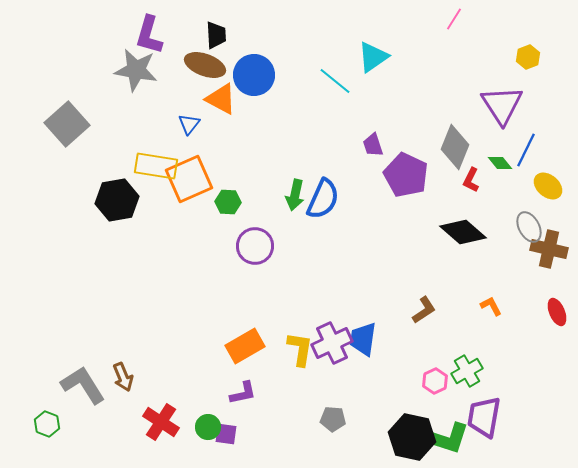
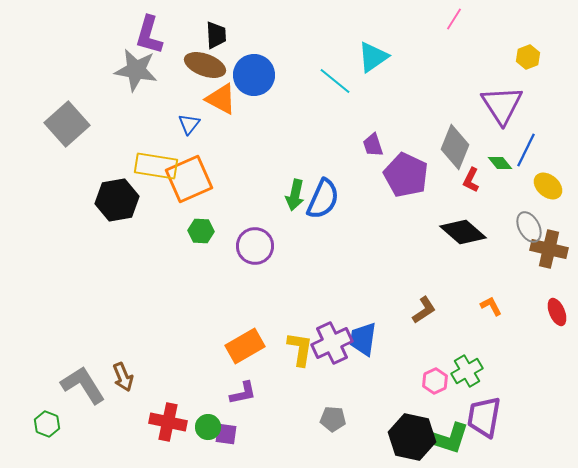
green hexagon at (228, 202): moved 27 px left, 29 px down
red cross at (161, 422): moved 7 px right; rotated 21 degrees counterclockwise
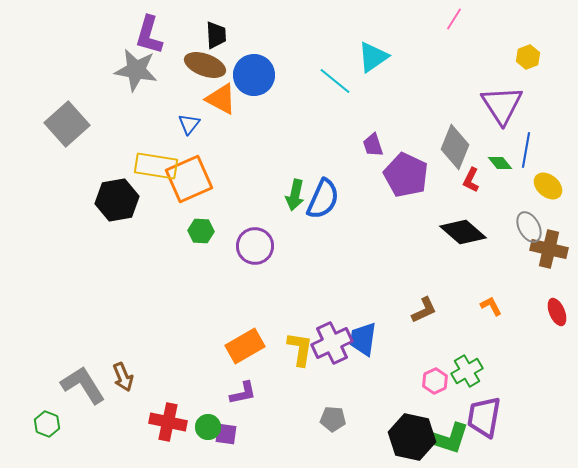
blue line at (526, 150): rotated 16 degrees counterclockwise
brown L-shape at (424, 310): rotated 8 degrees clockwise
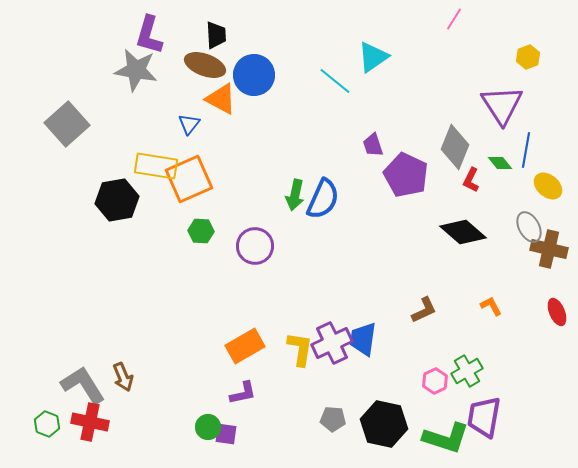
red cross at (168, 422): moved 78 px left
black hexagon at (412, 437): moved 28 px left, 13 px up
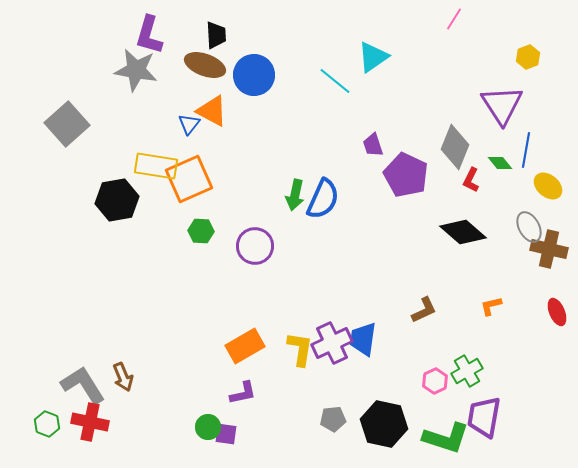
orange triangle at (221, 99): moved 9 px left, 12 px down
orange L-shape at (491, 306): rotated 75 degrees counterclockwise
gray pentagon at (333, 419): rotated 10 degrees counterclockwise
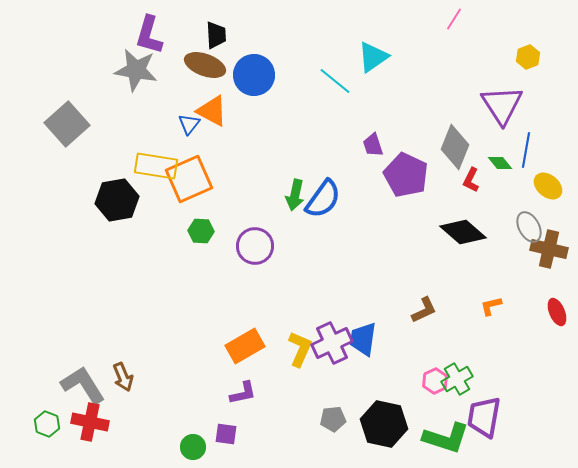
blue semicircle at (323, 199): rotated 12 degrees clockwise
yellow L-shape at (300, 349): rotated 15 degrees clockwise
green cross at (467, 371): moved 10 px left, 8 px down
green circle at (208, 427): moved 15 px left, 20 px down
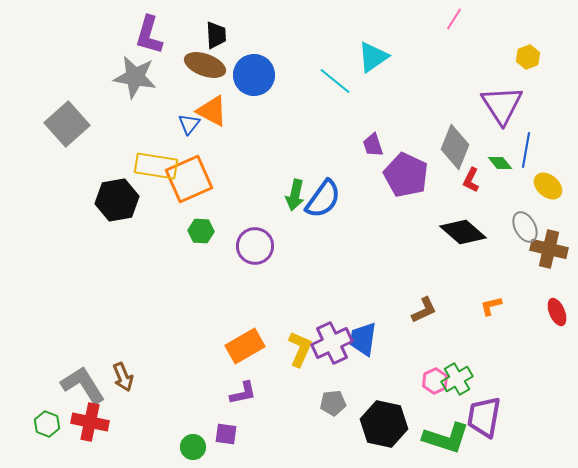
gray star at (136, 70): moved 1 px left, 7 px down
gray ellipse at (529, 227): moved 4 px left
gray pentagon at (333, 419): moved 16 px up
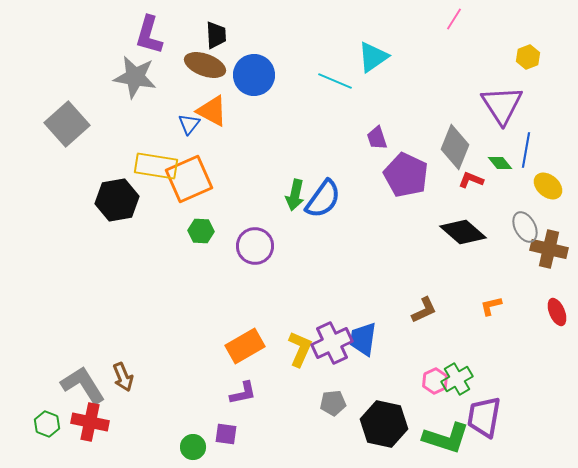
cyan line at (335, 81): rotated 16 degrees counterclockwise
purple trapezoid at (373, 145): moved 4 px right, 7 px up
red L-shape at (471, 180): rotated 85 degrees clockwise
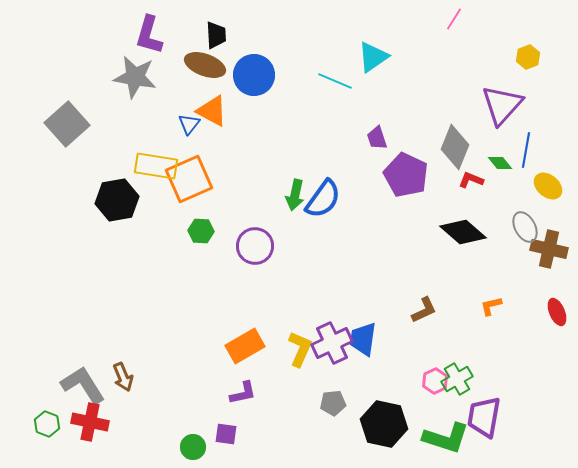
purple triangle at (502, 105): rotated 15 degrees clockwise
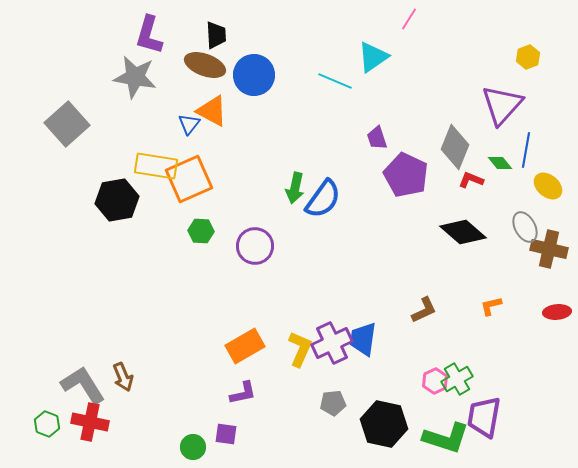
pink line at (454, 19): moved 45 px left
green arrow at (295, 195): moved 7 px up
red ellipse at (557, 312): rotated 72 degrees counterclockwise
